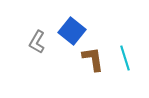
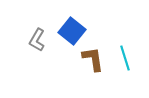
gray L-shape: moved 2 px up
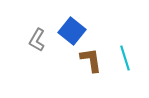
brown L-shape: moved 2 px left, 1 px down
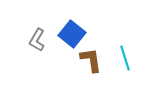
blue square: moved 3 px down
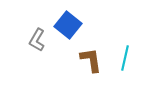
blue square: moved 4 px left, 9 px up
cyan line: rotated 30 degrees clockwise
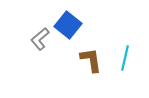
gray L-shape: moved 3 px right, 1 px up; rotated 20 degrees clockwise
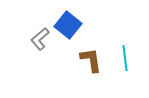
cyan line: rotated 20 degrees counterclockwise
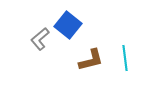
brown L-shape: rotated 84 degrees clockwise
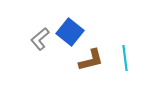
blue square: moved 2 px right, 7 px down
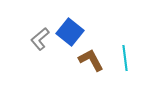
brown L-shape: rotated 104 degrees counterclockwise
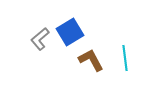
blue square: rotated 20 degrees clockwise
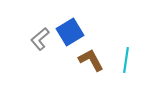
cyan line: moved 1 px right, 2 px down; rotated 15 degrees clockwise
